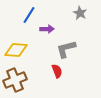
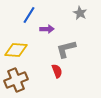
brown cross: moved 1 px right
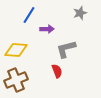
gray star: rotated 24 degrees clockwise
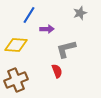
yellow diamond: moved 5 px up
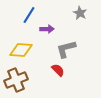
gray star: rotated 24 degrees counterclockwise
yellow diamond: moved 5 px right, 5 px down
red semicircle: moved 1 px right, 1 px up; rotated 24 degrees counterclockwise
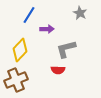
yellow diamond: moved 1 px left; rotated 50 degrees counterclockwise
red semicircle: rotated 136 degrees clockwise
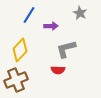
purple arrow: moved 4 px right, 3 px up
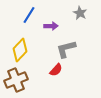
red semicircle: moved 2 px left; rotated 48 degrees counterclockwise
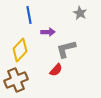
blue line: rotated 42 degrees counterclockwise
purple arrow: moved 3 px left, 6 px down
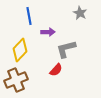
blue line: moved 1 px down
